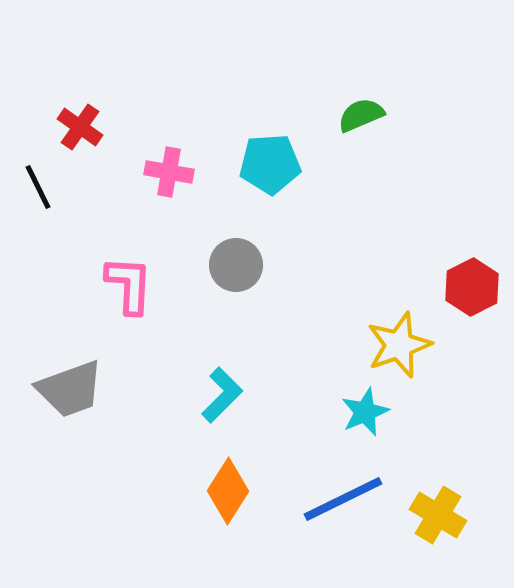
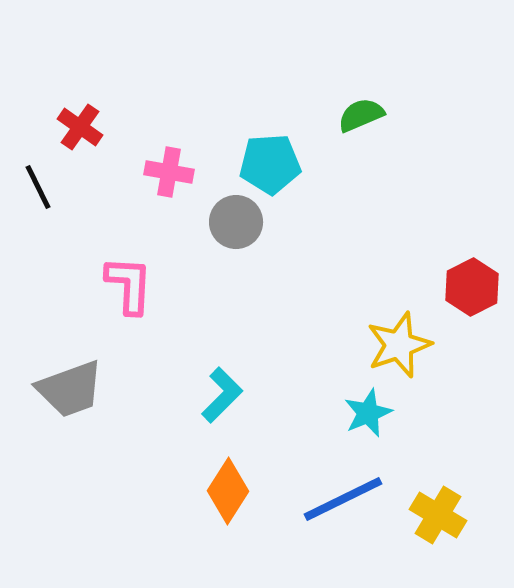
gray circle: moved 43 px up
cyan star: moved 3 px right, 1 px down
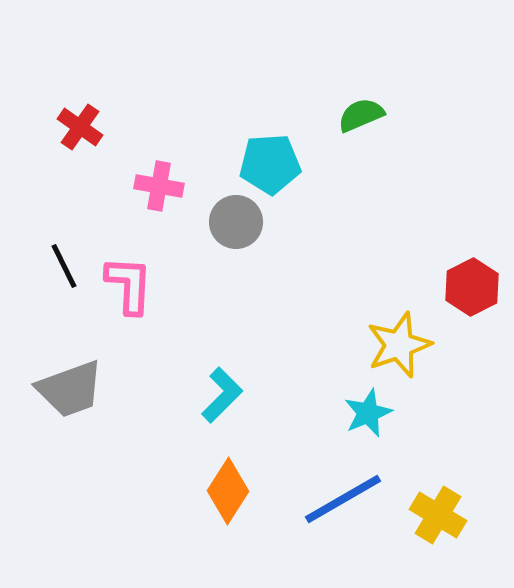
pink cross: moved 10 px left, 14 px down
black line: moved 26 px right, 79 px down
blue line: rotated 4 degrees counterclockwise
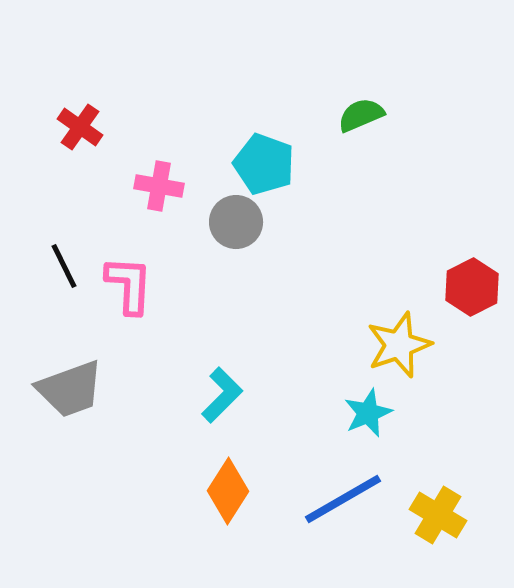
cyan pentagon: moved 6 px left; rotated 24 degrees clockwise
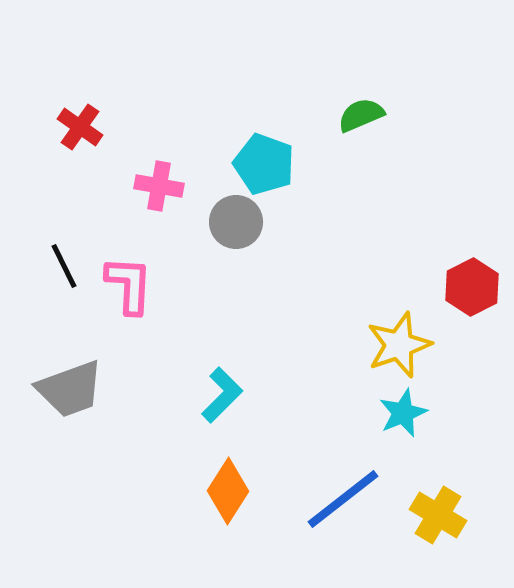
cyan star: moved 35 px right
blue line: rotated 8 degrees counterclockwise
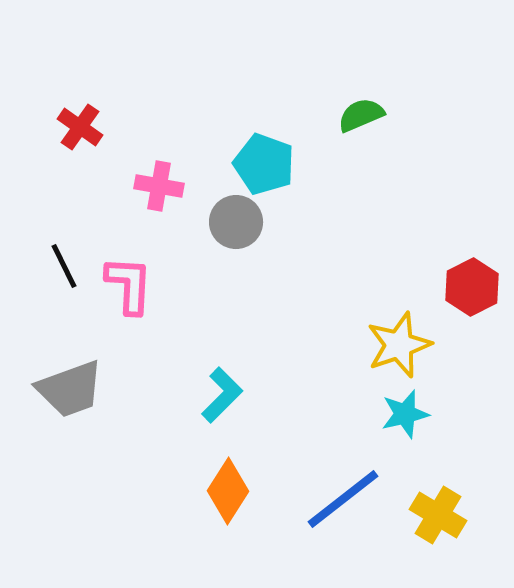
cyan star: moved 2 px right, 1 px down; rotated 9 degrees clockwise
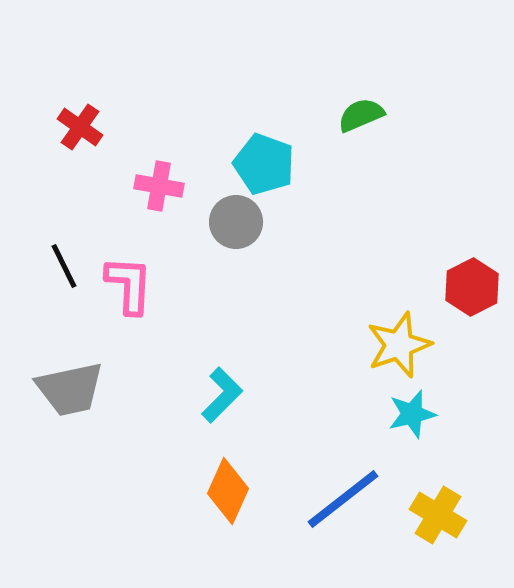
gray trapezoid: rotated 8 degrees clockwise
cyan star: moved 7 px right
orange diamond: rotated 8 degrees counterclockwise
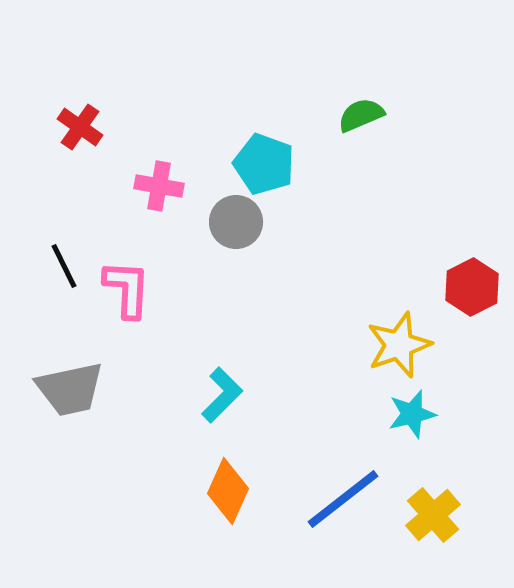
pink L-shape: moved 2 px left, 4 px down
yellow cross: moved 5 px left; rotated 18 degrees clockwise
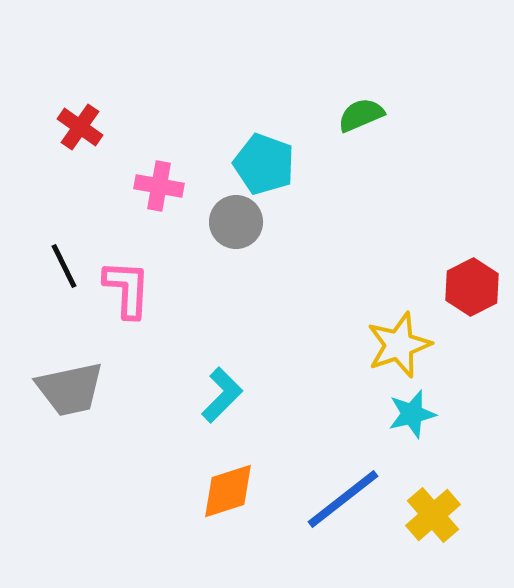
orange diamond: rotated 48 degrees clockwise
